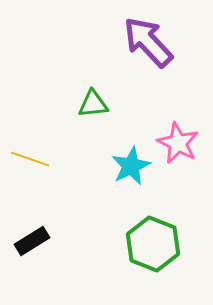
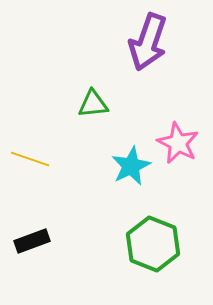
purple arrow: rotated 118 degrees counterclockwise
black rectangle: rotated 12 degrees clockwise
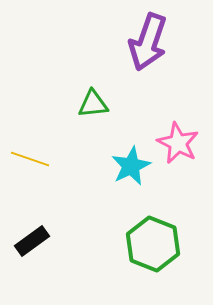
black rectangle: rotated 16 degrees counterclockwise
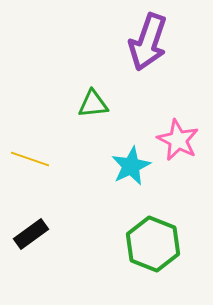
pink star: moved 3 px up
black rectangle: moved 1 px left, 7 px up
